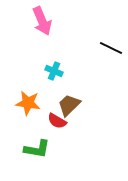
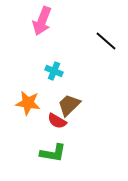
pink arrow: rotated 44 degrees clockwise
black line: moved 5 px left, 7 px up; rotated 15 degrees clockwise
green L-shape: moved 16 px right, 4 px down
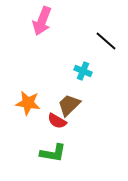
cyan cross: moved 29 px right
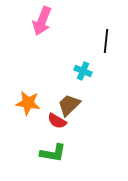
black line: rotated 55 degrees clockwise
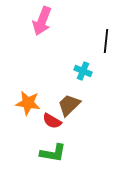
red semicircle: moved 5 px left
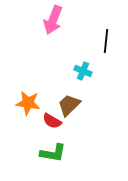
pink arrow: moved 11 px right, 1 px up
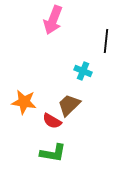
orange star: moved 4 px left, 1 px up
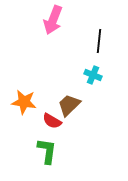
black line: moved 7 px left
cyan cross: moved 10 px right, 4 px down
green L-shape: moved 6 px left, 2 px up; rotated 92 degrees counterclockwise
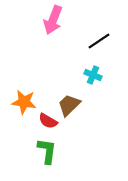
black line: rotated 50 degrees clockwise
red semicircle: moved 4 px left
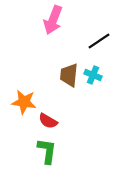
brown trapezoid: moved 30 px up; rotated 40 degrees counterclockwise
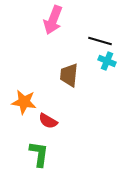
black line: moved 1 px right; rotated 50 degrees clockwise
cyan cross: moved 14 px right, 14 px up
green L-shape: moved 8 px left, 3 px down
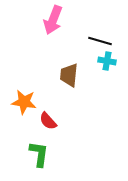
cyan cross: rotated 12 degrees counterclockwise
red semicircle: rotated 18 degrees clockwise
